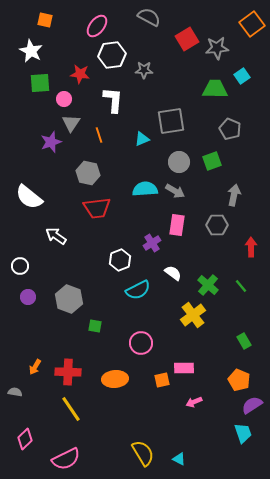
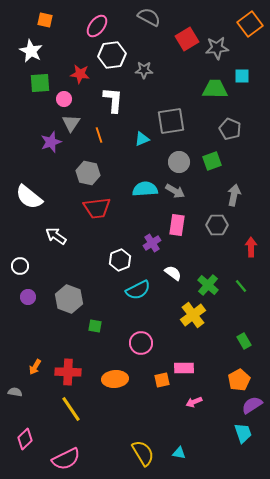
orange square at (252, 24): moved 2 px left
cyan square at (242, 76): rotated 35 degrees clockwise
orange pentagon at (239, 380): rotated 20 degrees clockwise
cyan triangle at (179, 459): moved 6 px up; rotated 16 degrees counterclockwise
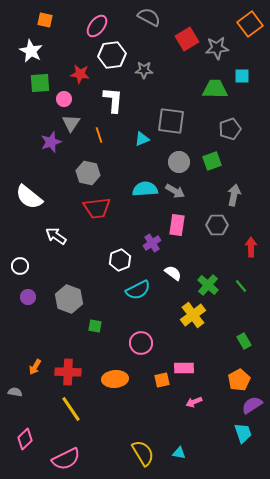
gray square at (171, 121): rotated 16 degrees clockwise
gray pentagon at (230, 129): rotated 30 degrees clockwise
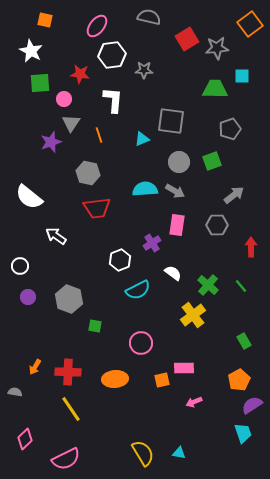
gray semicircle at (149, 17): rotated 15 degrees counterclockwise
gray arrow at (234, 195): rotated 40 degrees clockwise
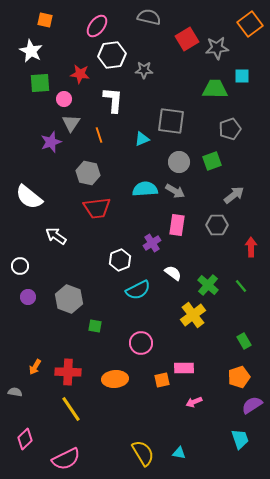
orange pentagon at (239, 380): moved 3 px up; rotated 10 degrees clockwise
cyan trapezoid at (243, 433): moved 3 px left, 6 px down
